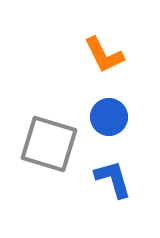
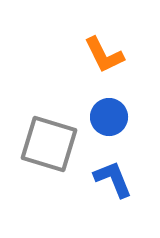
blue L-shape: rotated 6 degrees counterclockwise
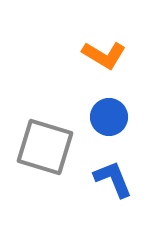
orange L-shape: rotated 33 degrees counterclockwise
gray square: moved 4 px left, 3 px down
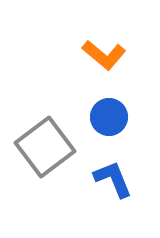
orange L-shape: rotated 9 degrees clockwise
gray square: rotated 36 degrees clockwise
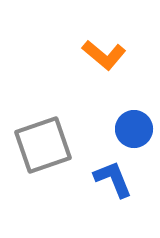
blue circle: moved 25 px right, 12 px down
gray square: moved 2 px left, 2 px up; rotated 18 degrees clockwise
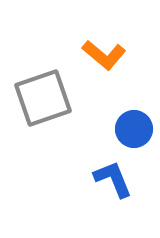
gray square: moved 47 px up
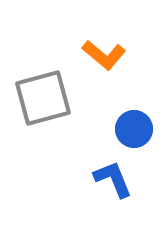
gray square: rotated 4 degrees clockwise
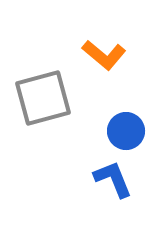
blue circle: moved 8 px left, 2 px down
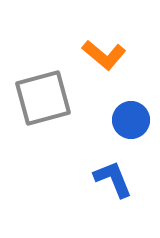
blue circle: moved 5 px right, 11 px up
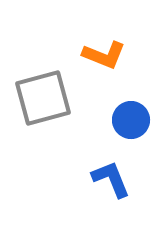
orange L-shape: rotated 18 degrees counterclockwise
blue L-shape: moved 2 px left
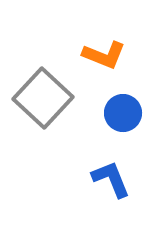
gray square: rotated 32 degrees counterclockwise
blue circle: moved 8 px left, 7 px up
